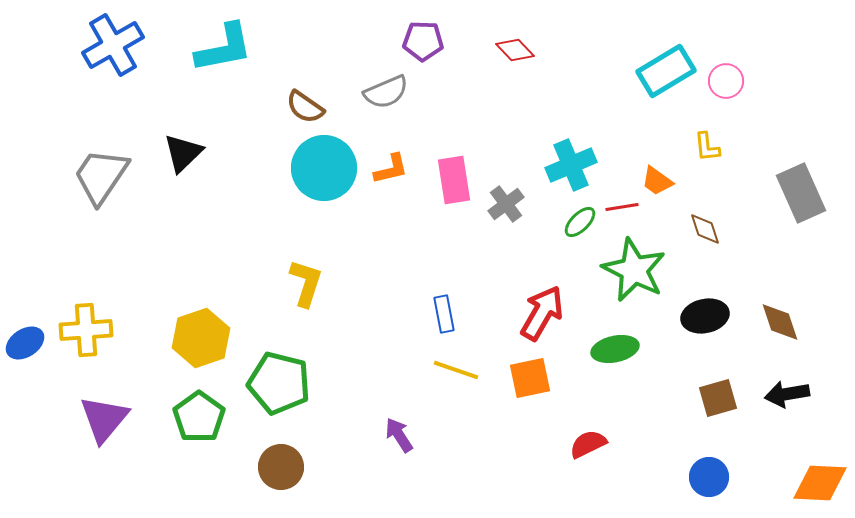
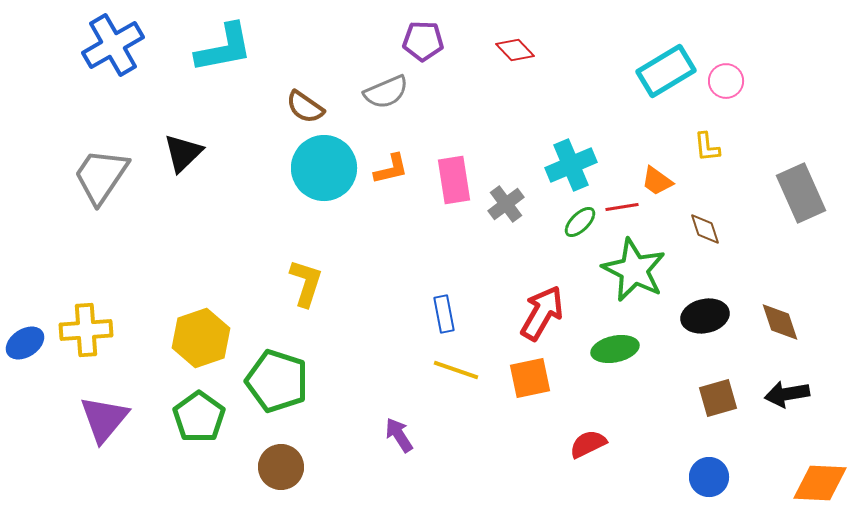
green pentagon at (279, 383): moved 2 px left, 2 px up; rotated 4 degrees clockwise
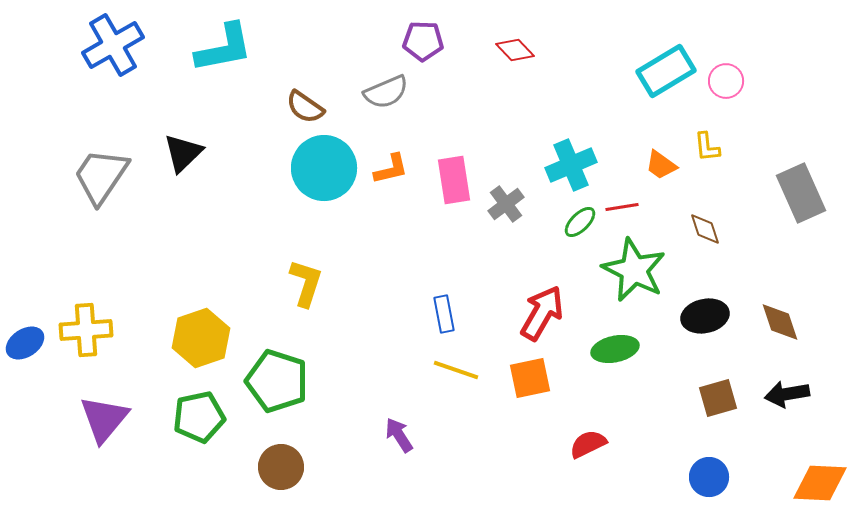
orange trapezoid at (657, 181): moved 4 px right, 16 px up
green pentagon at (199, 417): rotated 24 degrees clockwise
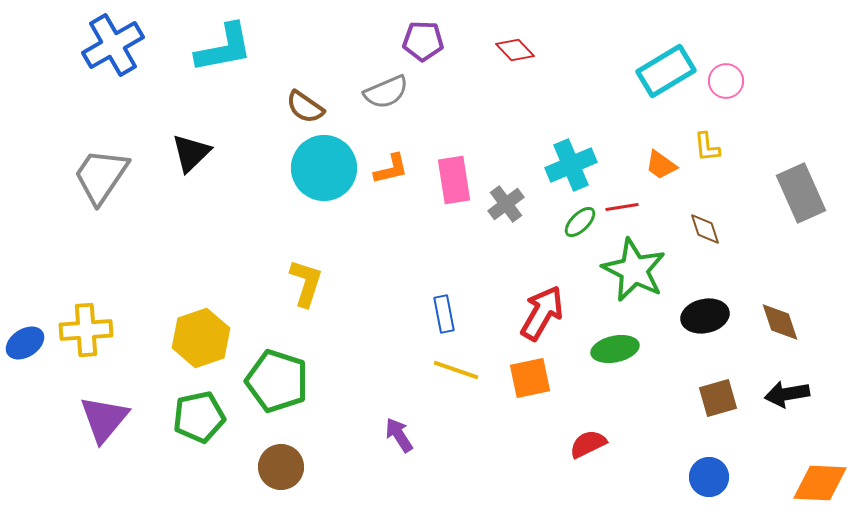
black triangle at (183, 153): moved 8 px right
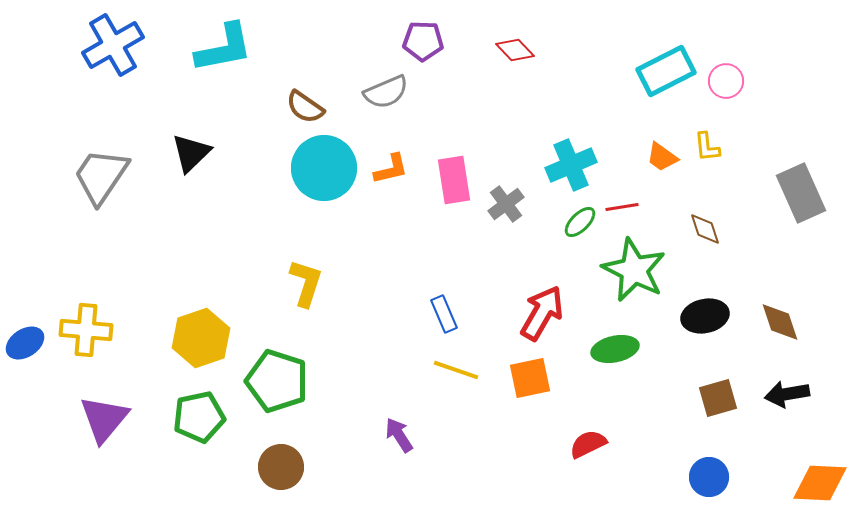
cyan rectangle at (666, 71): rotated 4 degrees clockwise
orange trapezoid at (661, 165): moved 1 px right, 8 px up
blue rectangle at (444, 314): rotated 12 degrees counterclockwise
yellow cross at (86, 330): rotated 9 degrees clockwise
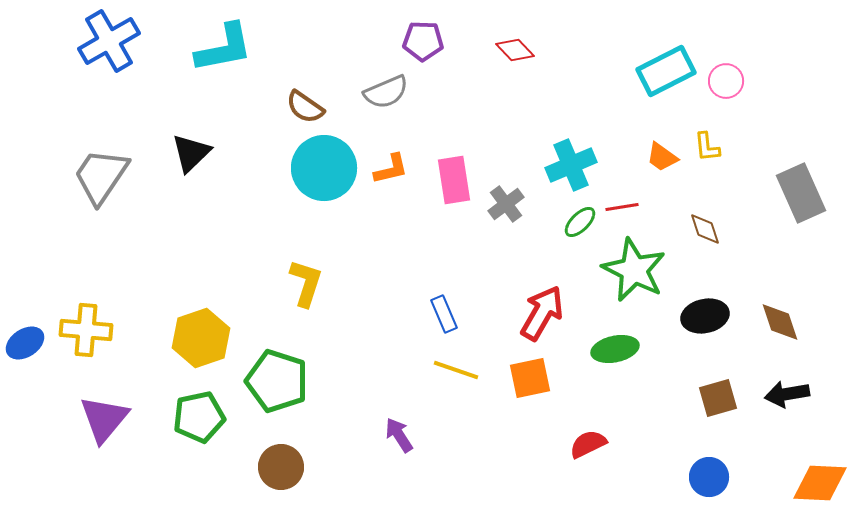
blue cross at (113, 45): moved 4 px left, 4 px up
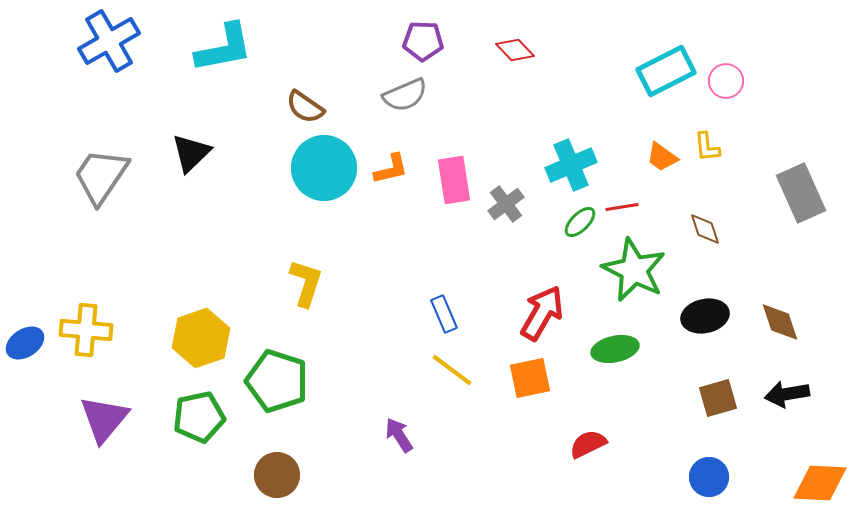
gray semicircle at (386, 92): moved 19 px right, 3 px down
yellow line at (456, 370): moved 4 px left; rotated 18 degrees clockwise
brown circle at (281, 467): moved 4 px left, 8 px down
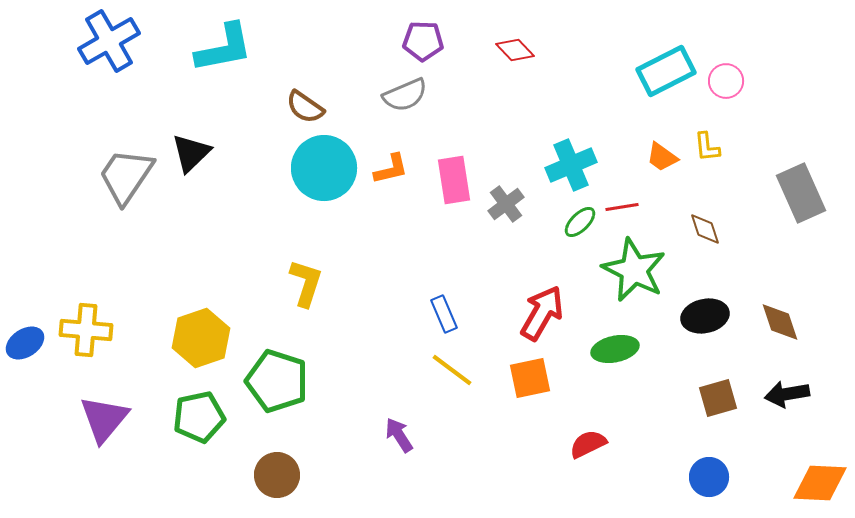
gray trapezoid at (101, 176): moved 25 px right
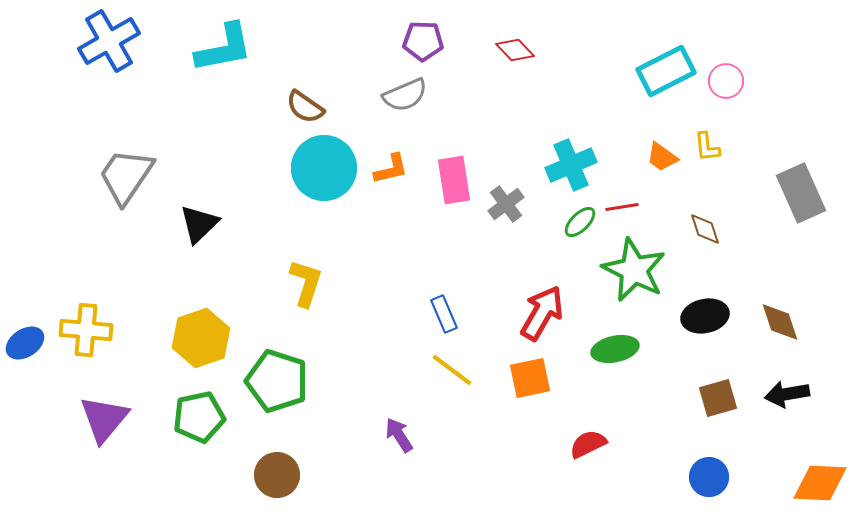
black triangle at (191, 153): moved 8 px right, 71 px down
